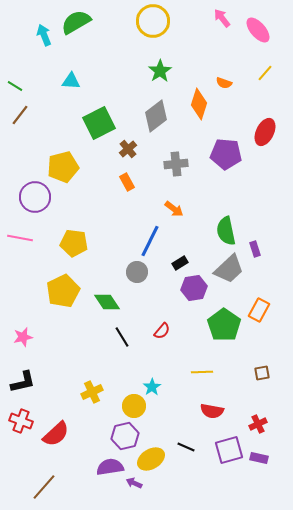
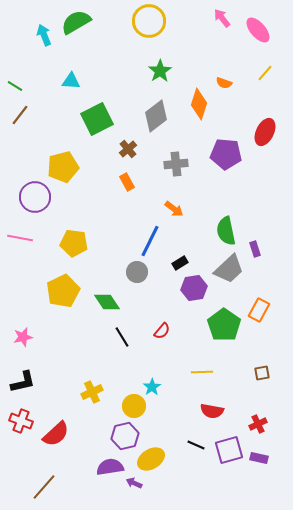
yellow circle at (153, 21): moved 4 px left
green square at (99, 123): moved 2 px left, 4 px up
black line at (186, 447): moved 10 px right, 2 px up
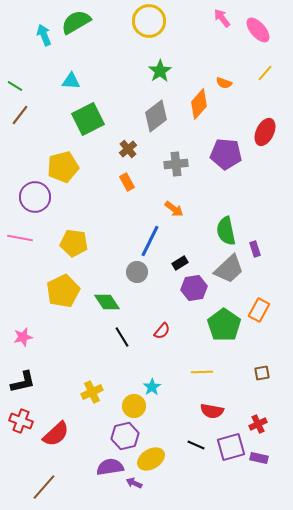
orange diamond at (199, 104): rotated 24 degrees clockwise
green square at (97, 119): moved 9 px left
purple square at (229, 450): moved 2 px right, 3 px up
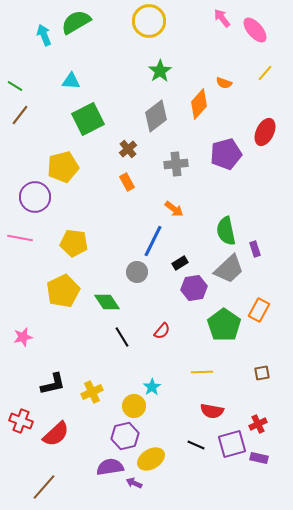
pink ellipse at (258, 30): moved 3 px left
purple pentagon at (226, 154): rotated 20 degrees counterclockwise
blue line at (150, 241): moved 3 px right
black L-shape at (23, 382): moved 30 px right, 2 px down
purple square at (231, 447): moved 1 px right, 3 px up
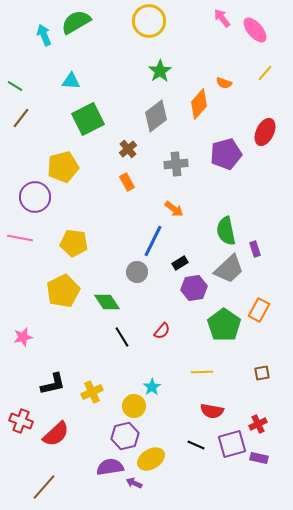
brown line at (20, 115): moved 1 px right, 3 px down
